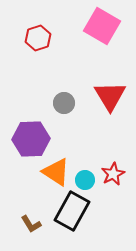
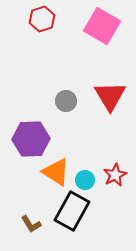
red hexagon: moved 4 px right, 19 px up
gray circle: moved 2 px right, 2 px up
red star: moved 2 px right, 1 px down
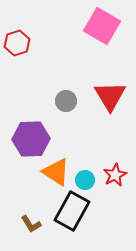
red hexagon: moved 25 px left, 24 px down
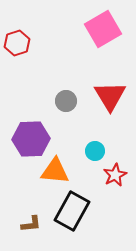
pink square: moved 1 px right, 3 px down; rotated 30 degrees clockwise
orange triangle: moved 1 px left, 1 px up; rotated 28 degrees counterclockwise
cyan circle: moved 10 px right, 29 px up
brown L-shape: rotated 65 degrees counterclockwise
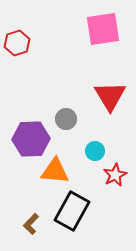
pink square: rotated 21 degrees clockwise
gray circle: moved 18 px down
brown L-shape: rotated 140 degrees clockwise
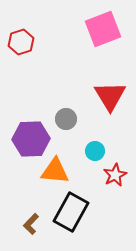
pink square: rotated 12 degrees counterclockwise
red hexagon: moved 4 px right, 1 px up
black rectangle: moved 1 px left, 1 px down
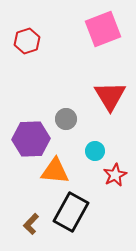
red hexagon: moved 6 px right, 1 px up
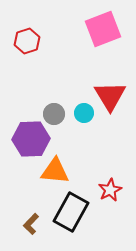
gray circle: moved 12 px left, 5 px up
cyan circle: moved 11 px left, 38 px up
red star: moved 5 px left, 15 px down
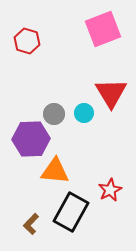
red hexagon: rotated 25 degrees counterclockwise
red triangle: moved 1 px right, 3 px up
